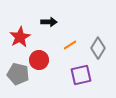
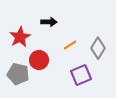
purple square: rotated 10 degrees counterclockwise
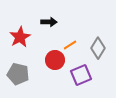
red circle: moved 16 px right
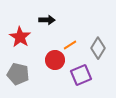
black arrow: moved 2 px left, 2 px up
red star: rotated 10 degrees counterclockwise
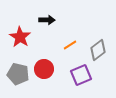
gray diamond: moved 2 px down; rotated 20 degrees clockwise
red circle: moved 11 px left, 9 px down
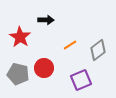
black arrow: moved 1 px left
red circle: moved 1 px up
purple square: moved 5 px down
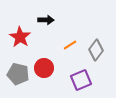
gray diamond: moved 2 px left; rotated 15 degrees counterclockwise
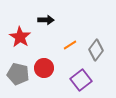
purple square: rotated 15 degrees counterclockwise
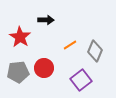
gray diamond: moved 1 px left, 1 px down; rotated 15 degrees counterclockwise
gray pentagon: moved 2 px up; rotated 20 degrees counterclockwise
